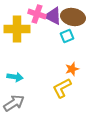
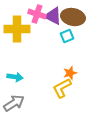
orange star: moved 2 px left, 4 px down
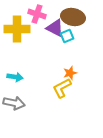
purple triangle: moved 2 px right, 12 px down
gray arrow: rotated 45 degrees clockwise
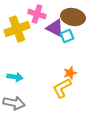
yellow cross: rotated 20 degrees counterclockwise
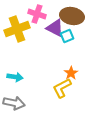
brown ellipse: moved 1 px left, 1 px up
orange star: moved 1 px right; rotated 16 degrees counterclockwise
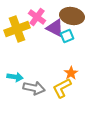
pink cross: moved 3 px down; rotated 18 degrees clockwise
gray arrow: moved 20 px right, 15 px up
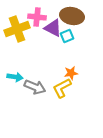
pink cross: rotated 30 degrees counterclockwise
purple triangle: moved 2 px left
orange star: rotated 24 degrees clockwise
gray arrow: moved 1 px right, 1 px up; rotated 10 degrees clockwise
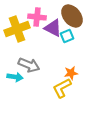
brown ellipse: rotated 40 degrees clockwise
gray arrow: moved 6 px left, 22 px up
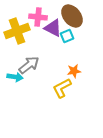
pink cross: moved 1 px right
yellow cross: moved 2 px down
gray arrow: rotated 60 degrees counterclockwise
orange star: moved 3 px right, 2 px up
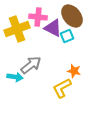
yellow cross: moved 2 px up
gray arrow: moved 2 px right
orange star: rotated 24 degrees clockwise
